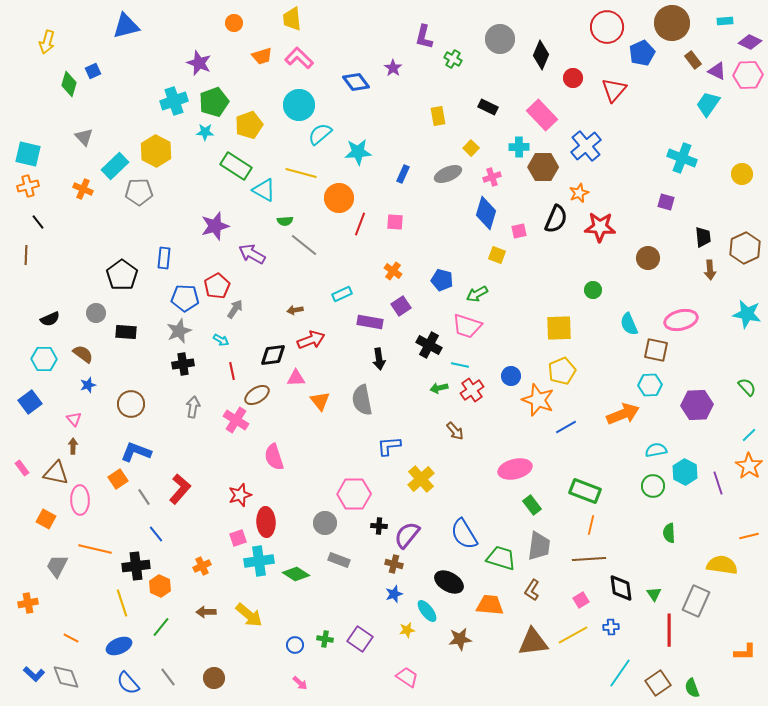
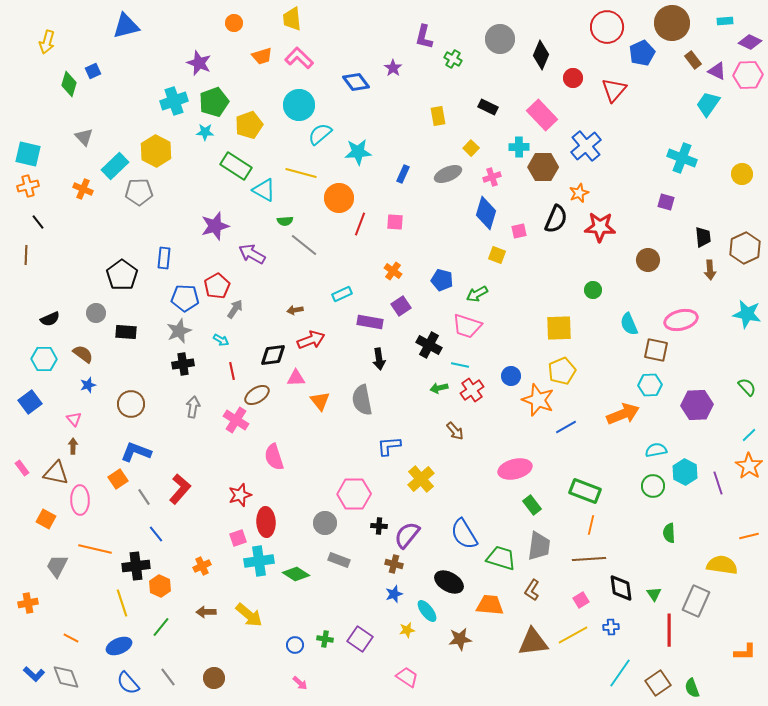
brown circle at (648, 258): moved 2 px down
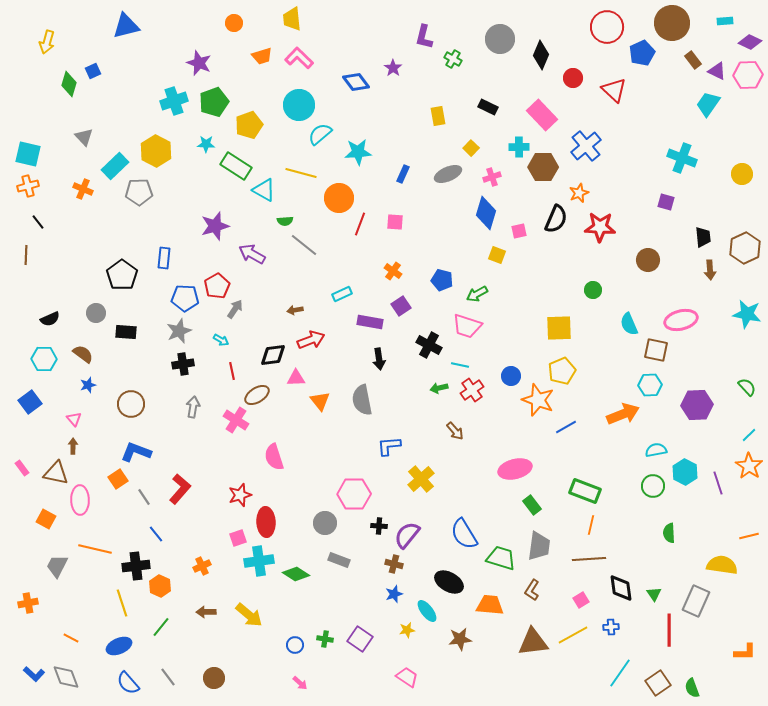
red triangle at (614, 90): rotated 28 degrees counterclockwise
cyan star at (205, 132): moved 1 px right, 12 px down
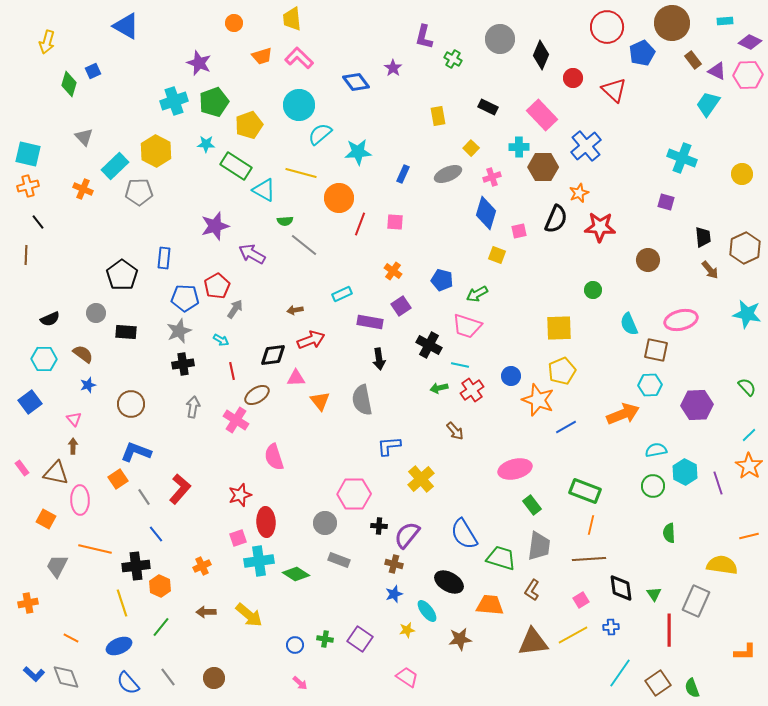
blue triangle at (126, 26): rotated 44 degrees clockwise
brown arrow at (710, 270): rotated 36 degrees counterclockwise
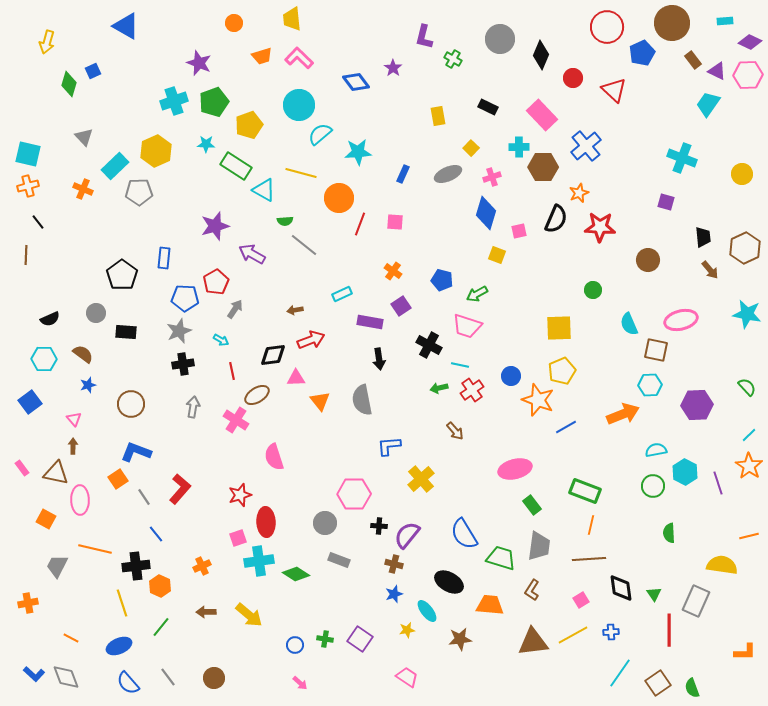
yellow hexagon at (156, 151): rotated 8 degrees clockwise
red pentagon at (217, 286): moved 1 px left, 4 px up
blue cross at (611, 627): moved 5 px down
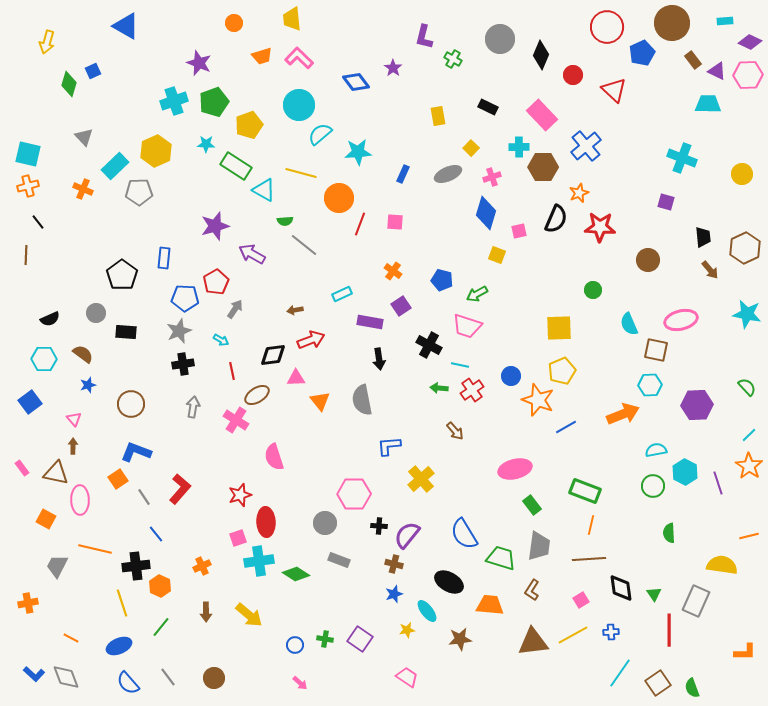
red circle at (573, 78): moved 3 px up
cyan trapezoid at (708, 104): rotated 56 degrees clockwise
green arrow at (439, 388): rotated 18 degrees clockwise
brown arrow at (206, 612): rotated 90 degrees counterclockwise
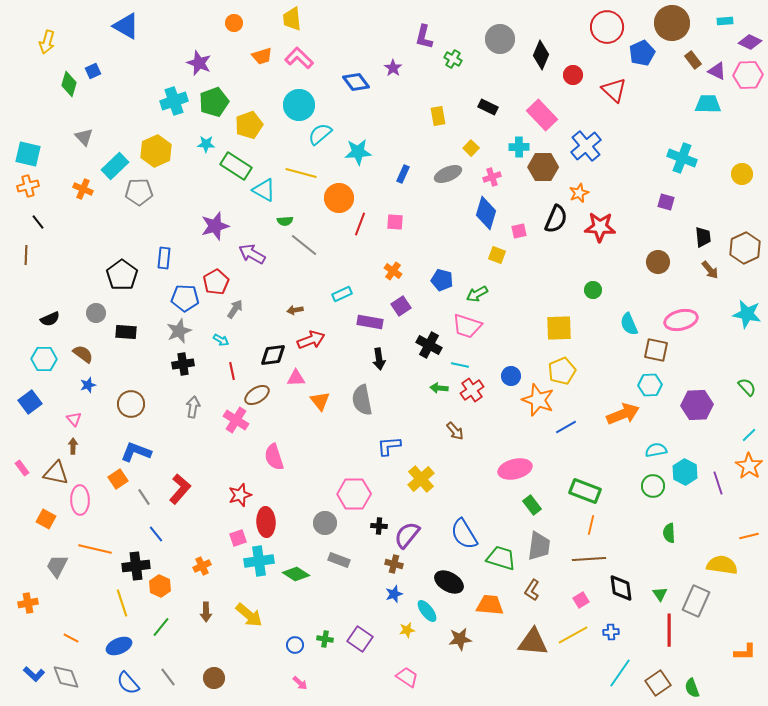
brown circle at (648, 260): moved 10 px right, 2 px down
green triangle at (654, 594): moved 6 px right
brown triangle at (533, 642): rotated 12 degrees clockwise
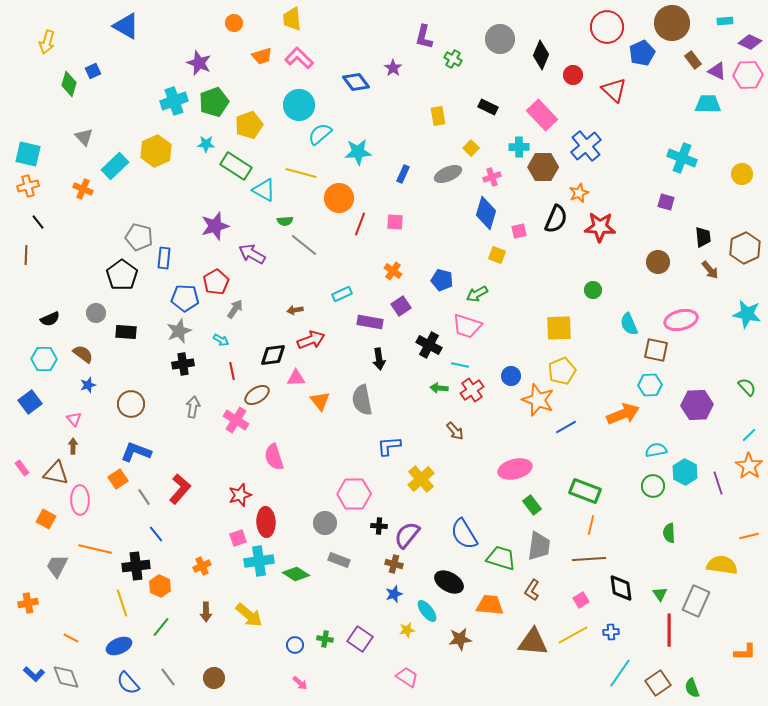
gray pentagon at (139, 192): moved 45 px down; rotated 16 degrees clockwise
